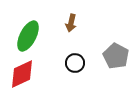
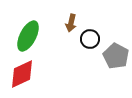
black circle: moved 15 px right, 24 px up
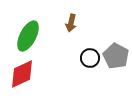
black circle: moved 19 px down
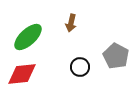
green ellipse: moved 1 px down; rotated 20 degrees clockwise
black circle: moved 10 px left, 9 px down
red diamond: rotated 20 degrees clockwise
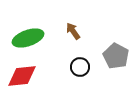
brown arrow: moved 2 px right, 8 px down; rotated 132 degrees clockwise
green ellipse: moved 1 px down; rotated 24 degrees clockwise
red diamond: moved 2 px down
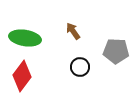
green ellipse: moved 3 px left; rotated 28 degrees clockwise
gray pentagon: moved 5 px up; rotated 25 degrees counterclockwise
red diamond: rotated 48 degrees counterclockwise
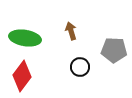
brown arrow: moved 2 px left; rotated 18 degrees clockwise
gray pentagon: moved 2 px left, 1 px up
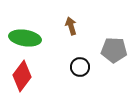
brown arrow: moved 5 px up
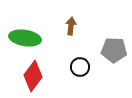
brown arrow: rotated 24 degrees clockwise
red diamond: moved 11 px right
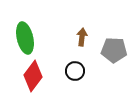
brown arrow: moved 11 px right, 11 px down
green ellipse: rotated 68 degrees clockwise
black circle: moved 5 px left, 4 px down
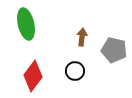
green ellipse: moved 1 px right, 14 px up
gray pentagon: rotated 10 degrees clockwise
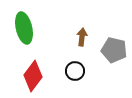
green ellipse: moved 2 px left, 4 px down
